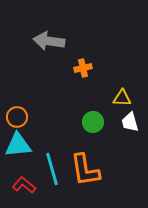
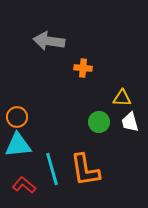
orange cross: rotated 18 degrees clockwise
green circle: moved 6 px right
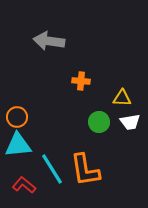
orange cross: moved 2 px left, 13 px down
white trapezoid: rotated 85 degrees counterclockwise
cyan line: rotated 16 degrees counterclockwise
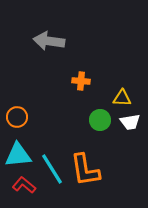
green circle: moved 1 px right, 2 px up
cyan triangle: moved 10 px down
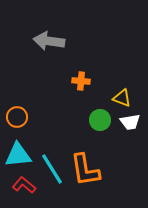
yellow triangle: rotated 18 degrees clockwise
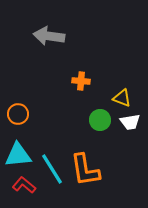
gray arrow: moved 5 px up
orange circle: moved 1 px right, 3 px up
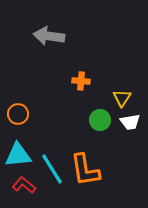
yellow triangle: rotated 42 degrees clockwise
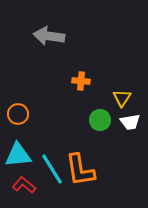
orange L-shape: moved 5 px left
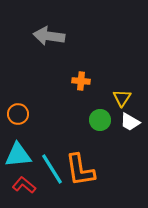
white trapezoid: rotated 40 degrees clockwise
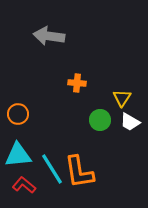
orange cross: moved 4 px left, 2 px down
orange L-shape: moved 1 px left, 2 px down
